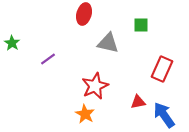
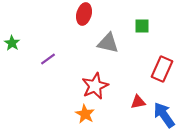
green square: moved 1 px right, 1 px down
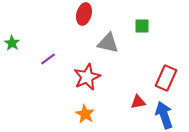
red rectangle: moved 4 px right, 9 px down
red star: moved 8 px left, 9 px up
blue arrow: rotated 16 degrees clockwise
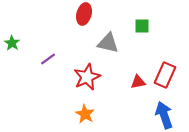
red rectangle: moved 1 px left, 3 px up
red triangle: moved 20 px up
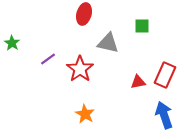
red star: moved 7 px left, 8 px up; rotated 12 degrees counterclockwise
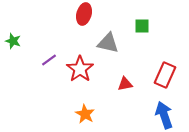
green star: moved 1 px right, 2 px up; rotated 14 degrees counterclockwise
purple line: moved 1 px right, 1 px down
red triangle: moved 13 px left, 2 px down
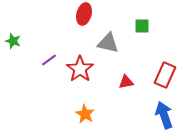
red triangle: moved 1 px right, 2 px up
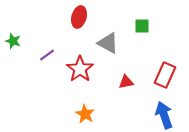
red ellipse: moved 5 px left, 3 px down
gray triangle: rotated 15 degrees clockwise
purple line: moved 2 px left, 5 px up
